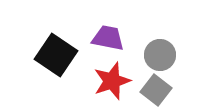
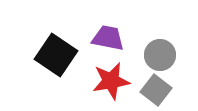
red star: moved 1 px left; rotated 9 degrees clockwise
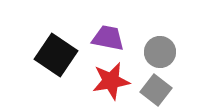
gray circle: moved 3 px up
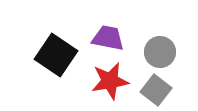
red star: moved 1 px left
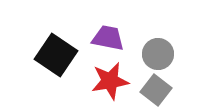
gray circle: moved 2 px left, 2 px down
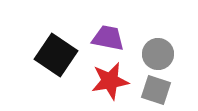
gray square: rotated 20 degrees counterclockwise
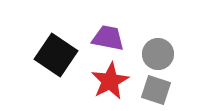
red star: rotated 18 degrees counterclockwise
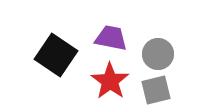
purple trapezoid: moved 3 px right
red star: rotated 9 degrees counterclockwise
gray square: rotated 32 degrees counterclockwise
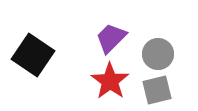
purple trapezoid: rotated 56 degrees counterclockwise
black square: moved 23 px left
gray square: moved 1 px right
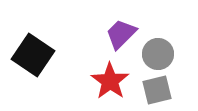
purple trapezoid: moved 10 px right, 4 px up
